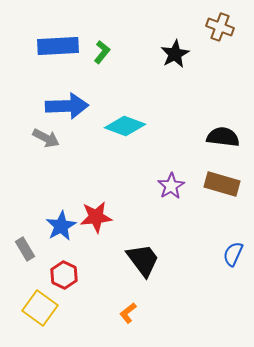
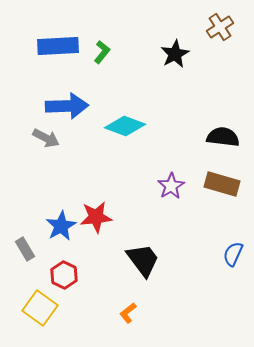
brown cross: rotated 36 degrees clockwise
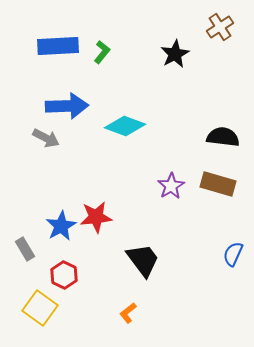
brown rectangle: moved 4 px left
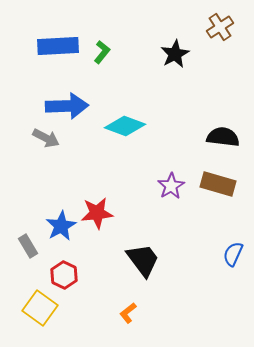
red star: moved 1 px right, 4 px up
gray rectangle: moved 3 px right, 3 px up
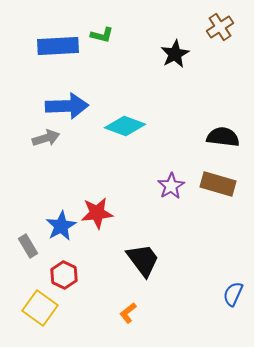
green L-shape: moved 17 px up; rotated 65 degrees clockwise
gray arrow: rotated 44 degrees counterclockwise
blue semicircle: moved 40 px down
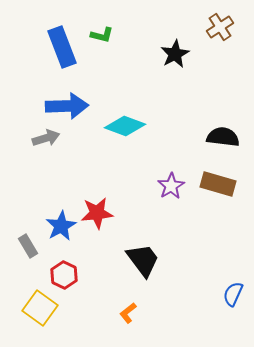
blue rectangle: moved 4 px right, 1 px down; rotated 72 degrees clockwise
